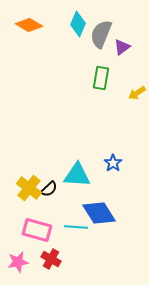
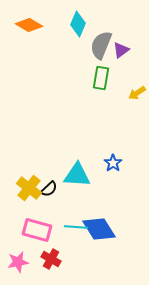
gray semicircle: moved 11 px down
purple triangle: moved 1 px left, 3 px down
blue diamond: moved 16 px down
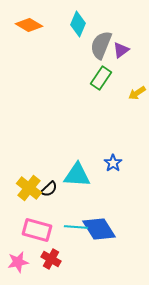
green rectangle: rotated 25 degrees clockwise
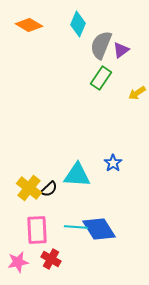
pink rectangle: rotated 72 degrees clockwise
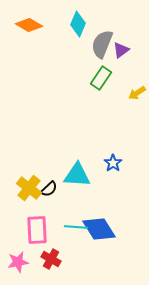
gray semicircle: moved 1 px right, 1 px up
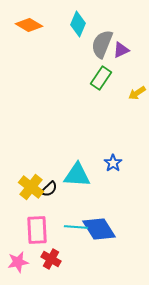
purple triangle: rotated 12 degrees clockwise
yellow cross: moved 2 px right, 1 px up
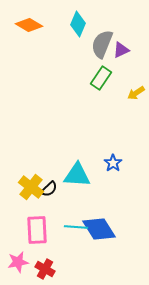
yellow arrow: moved 1 px left
red cross: moved 6 px left, 10 px down
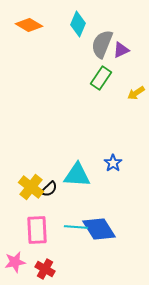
pink star: moved 3 px left
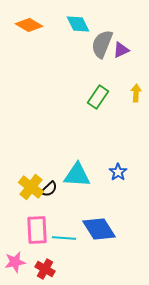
cyan diamond: rotated 50 degrees counterclockwise
green rectangle: moved 3 px left, 19 px down
yellow arrow: rotated 126 degrees clockwise
blue star: moved 5 px right, 9 px down
cyan line: moved 12 px left, 11 px down
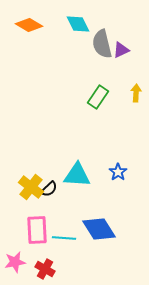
gray semicircle: rotated 36 degrees counterclockwise
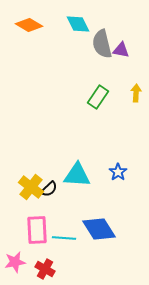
purple triangle: rotated 36 degrees clockwise
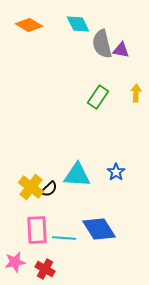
blue star: moved 2 px left
